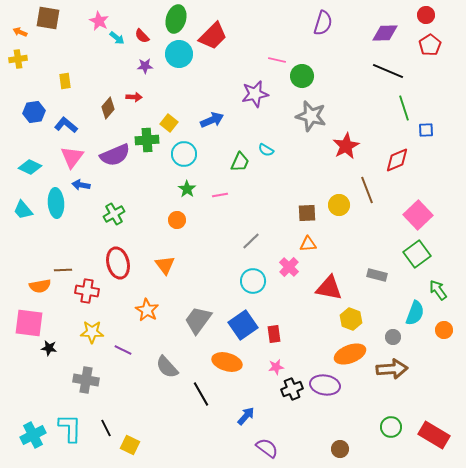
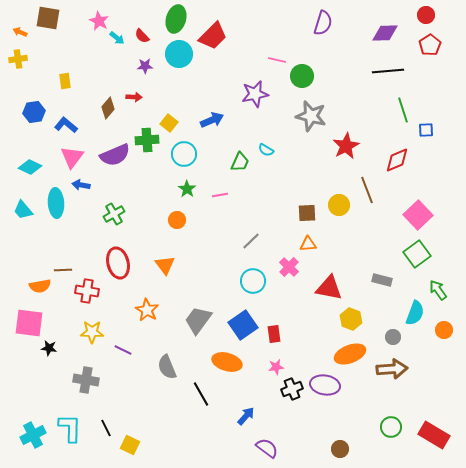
black line at (388, 71): rotated 28 degrees counterclockwise
green line at (404, 108): moved 1 px left, 2 px down
gray rectangle at (377, 275): moved 5 px right, 5 px down
gray semicircle at (167, 367): rotated 20 degrees clockwise
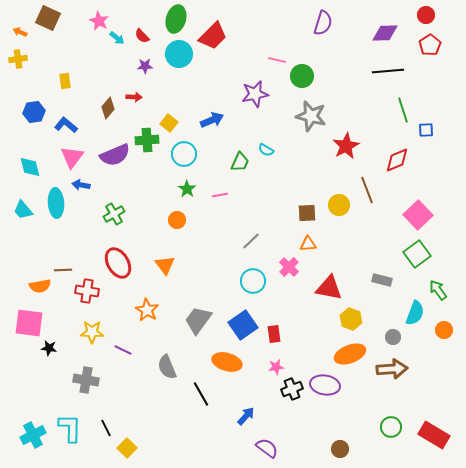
brown square at (48, 18): rotated 15 degrees clockwise
cyan diamond at (30, 167): rotated 50 degrees clockwise
red ellipse at (118, 263): rotated 16 degrees counterclockwise
yellow square at (130, 445): moved 3 px left, 3 px down; rotated 18 degrees clockwise
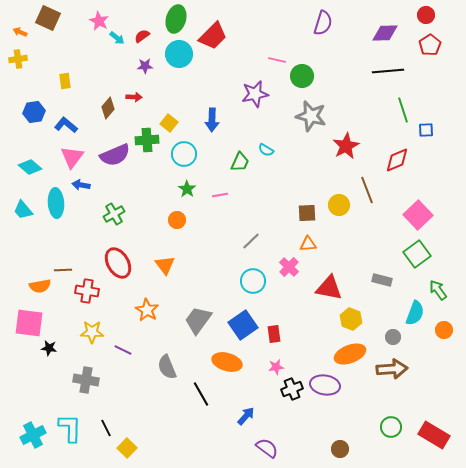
red semicircle at (142, 36): rotated 98 degrees clockwise
blue arrow at (212, 120): rotated 115 degrees clockwise
cyan diamond at (30, 167): rotated 35 degrees counterclockwise
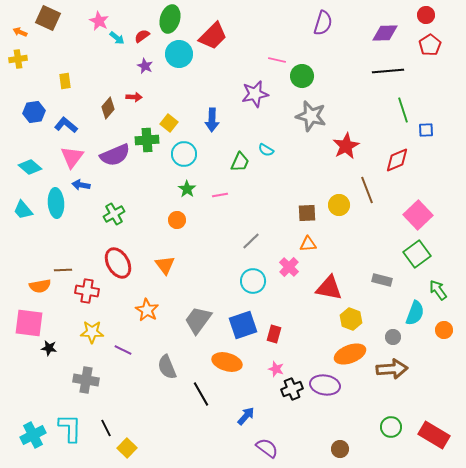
green ellipse at (176, 19): moved 6 px left
purple star at (145, 66): rotated 28 degrees clockwise
blue square at (243, 325): rotated 16 degrees clockwise
red rectangle at (274, 334): rotated 24 degrees clockwise
pink star at (276, 367): moved 2 px down; rotated 28 degrees clockwise
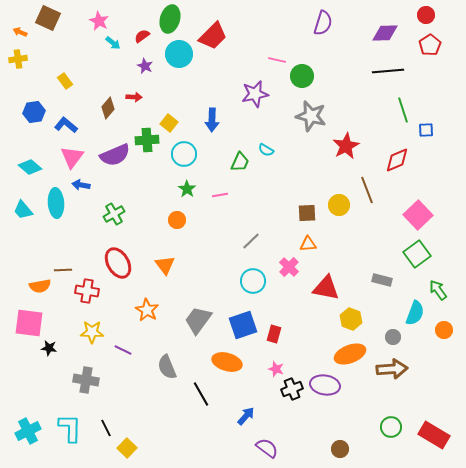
cyan arrow at (117, 38): moved 4 px left, 5 px down
yellow rectangle at (65, 81): rotated 28 degrees counterclockwise
red triangle at (329, 288): moved 3 px left
cyan cross at (33, 435): moved 5 px left, 4 px up
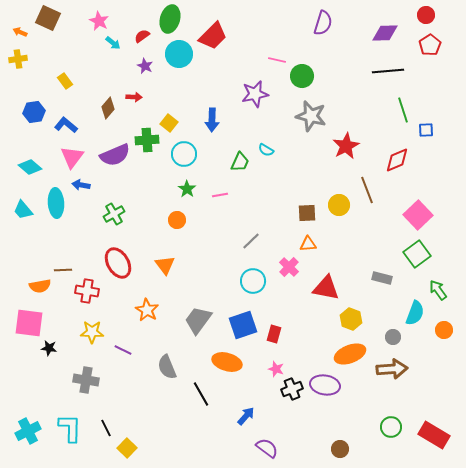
gray rectangle at (382, 280): moved 2 px up
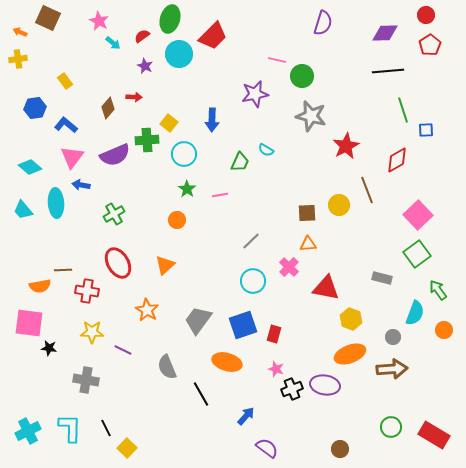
blue hexagon at (34, 112): moved 1 px right, 4 px up
red diamond at (397, 160): rotated 8 degrees counterclockwise
orange triangle at (165, 265): rotated 25 degrees clockwise
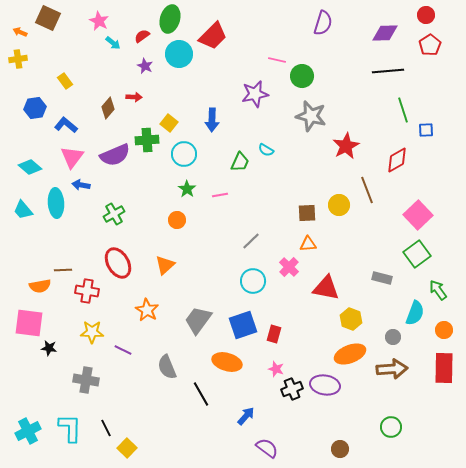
red rectangle at (434, 435): moved 10 px right, 67 px up; rotated 60 degrees clockwise
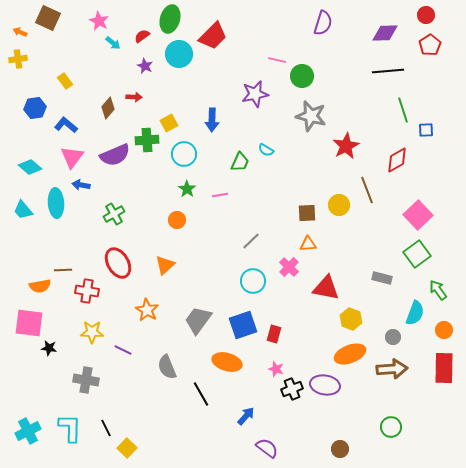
yellow square at (169, 123): rotated 24 degrees clockwise
